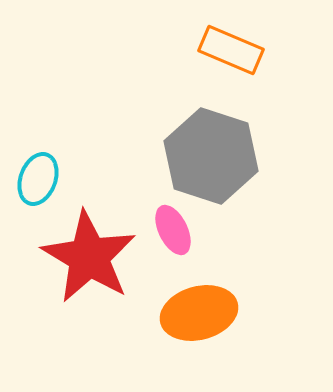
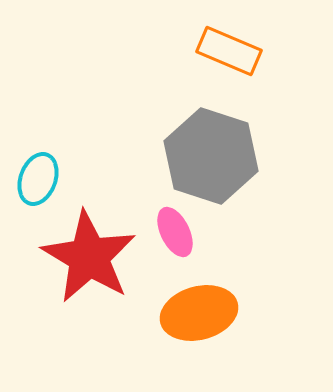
orange rectangle: moved 2 px left, 1 px down
pink ellipse: moved 2 px right, 2 px down
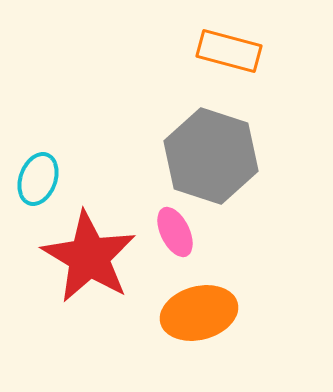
orange rectangle: rotated 8 degrees counterclockwise
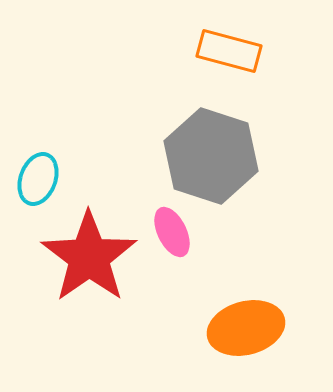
pink ellipse: moved 3 px left
red star: rotated 6 degrees clockwise
orange ellipse: moved 47 px right, 15 px down
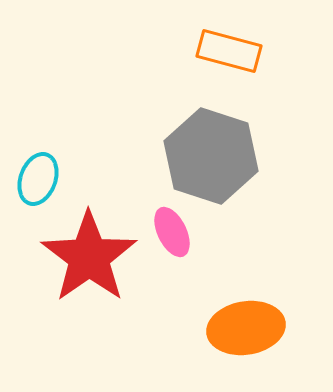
orange ellipse: rotated 6 degrees clockwise
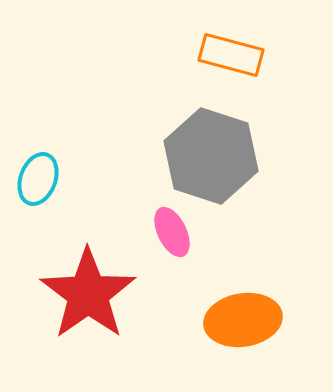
orange rectangle: moved 2 px right, 4 px down
red star: moved 1 px left, 37 px down
orange ellipse: moved 3 px left, 8 px up
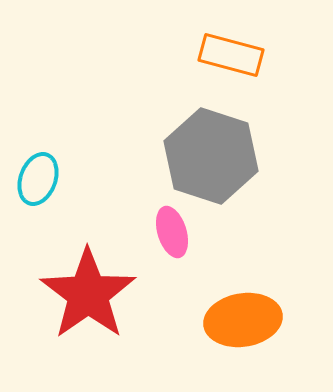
pink ellipse: rotated 9 degrees clockwise
